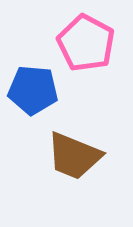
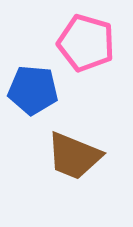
pink pentagon: rotated 12 degrees counterclockwise
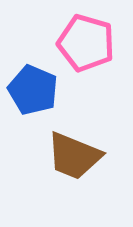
blue pentagon: rotated 18 degrees clockwise
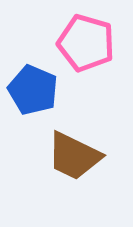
brown trapezoid: rotated 4 degrees clockwise
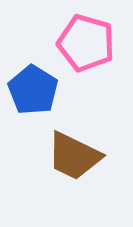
blue pentagon: rotated 9 degrees clockwise
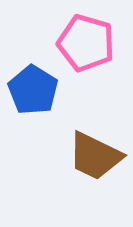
brown trapezoid: moved 21 px right
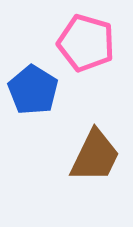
brown trapezoid: rotated 90 degrees counterclockwise
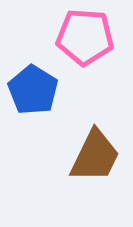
pink pentagon: moved 1 px left, 6 px up; rotated 12 degrees counterclockwise
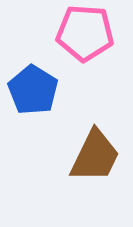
pink pentagon: moved 4 px up
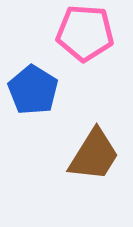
brown trapezoid: moved 1 px left, 1 px up; rotated 6 degrees clockwise
